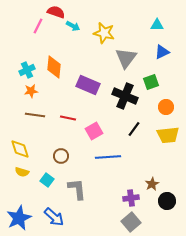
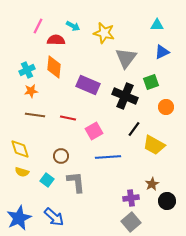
red semicircle: moved 28 px down; rotated 18 degrees counterclockwise
yellow trapezoid: moved 14 px left, 10 px down; rotated 35 degrees clockwise
gray L-shape: moved 1 px left, 7 px up
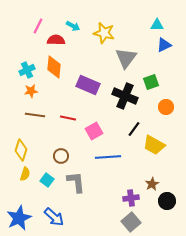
blue triangle: moved 2 px right, 7 px up
yellow diamond: moved 1 px right, 1 px down; rotated 35 degrees clockwise
yellow semicircle: moved 3 px right, 2 px down; rotated 88 degrees counterclockwise
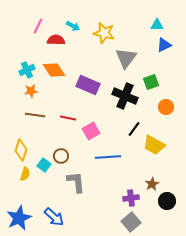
orange diamond: moved 3 px down; rotated 40 degrees counterclockwise
pink square: moved 3 px left
cyan square: moved 3 px left, 15 px up
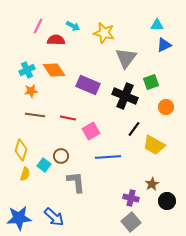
purple cross: rotated 21 degrees clockwise
blue star: rotated 20 degrees clockwise
